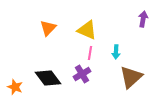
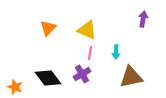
brown triangle: rotated 30 degrees clockwise
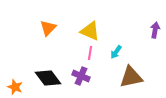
purple arrow: moved 12 px right, 11 px down
yellow triangle: moved 3 px right, 1 px down
cyan arrow: rotated 32 degrees clockwise
purple cross: moved 1 px left, 2 px down; rotated 36 degrees counterclockwise
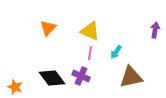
black diamond: moved 4 px right
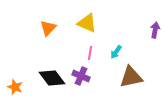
yellow triangle: moved 3 px left, 8 px up
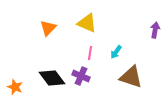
brown triangle: rotated 30 degrees clockwise
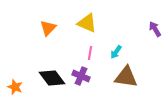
purple arrow: moved 1 px up; rotated 42 degrees counterclockwise
brown triangle: moved 5 px left; rotated 10 degrees counterclockwise
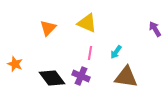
orange star: moved 23 px up
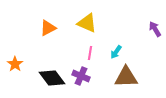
orange triangle: rotated 18 degrees clockwise
orange star: rotated 14 degrees clockwise
brown triangle: rotated 10 degrees counterclockwise
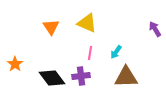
orange triangle: moved 3 px right, 1 px up; rotated 36 degrees counterclockwise
purple cross: rotated 30 degrees counterclockwise
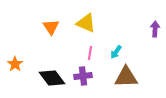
yellow triangle: moved 1 px left
purple arrow: rotated 35 degrees clockwise
purple cross: moved 2 px right
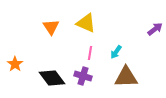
purple arrow: rotated 49 degrees clockwise
purple cross: rotated 24 degrees clockwise
